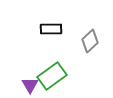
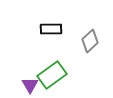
green rectangle: moved 1 px up
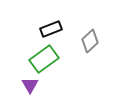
black rectangle: rotated 20 degrees counterclockwise
green rectangle: moved 8 px left, 16 px up
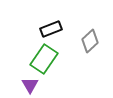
green rectangle: rotated 20 degrees counterclockwise
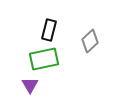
black rectangle: moved 2 px left, 1 px down; rotated 55 degrees counterclockwise
green rectangle: rotated 44 degrees clockwise
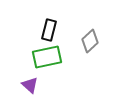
green rectangle: moved 3 px right, 2 px up
purple triangle: rotated 18 degrees counterclockwise
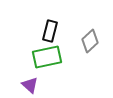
black rectangle: moved 1 px right, 1 px down
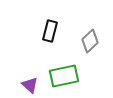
green rectangle: moved 17 px right, 19 px down
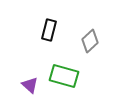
black rectangle: moved 1 px left, 1 px up
green rectangle: rotated 28 degrees clockwise
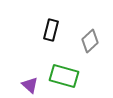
black rectangle: moved 2 px right
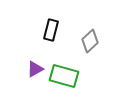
purple triangle: moved 5 px right, 16 px up; rotated 48 degrees clockwise
